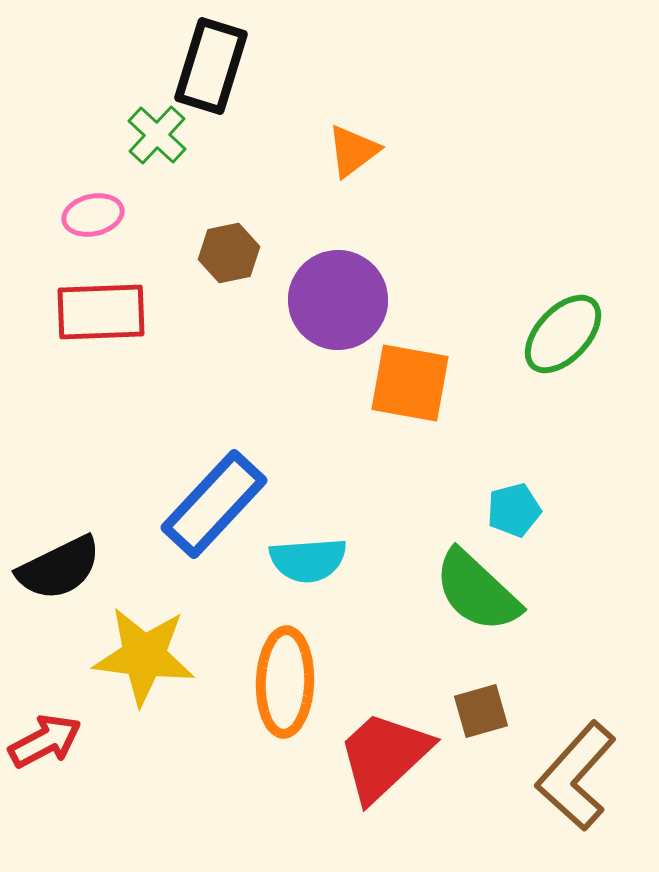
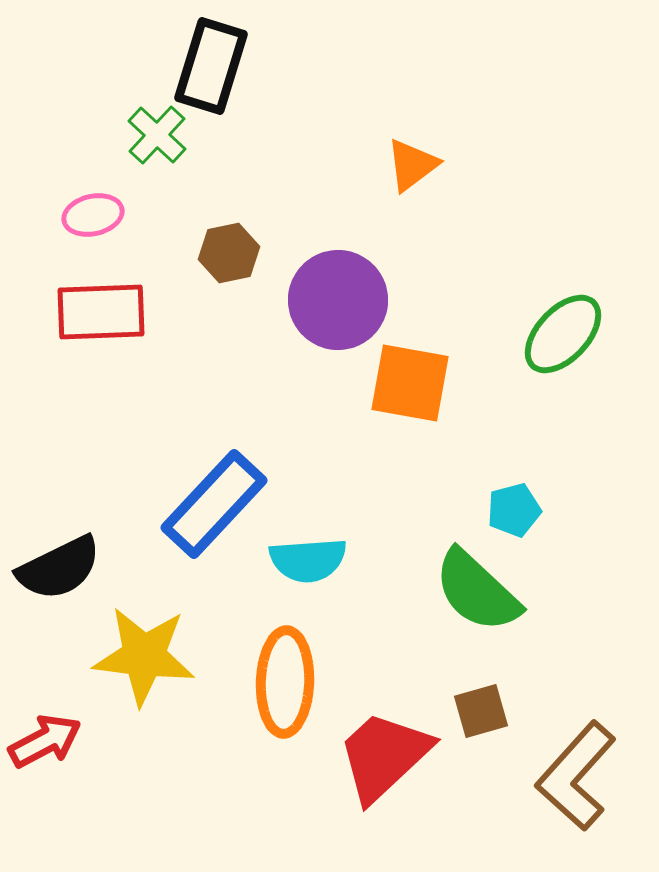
orange triangle: moved 59 px right, 14 px down
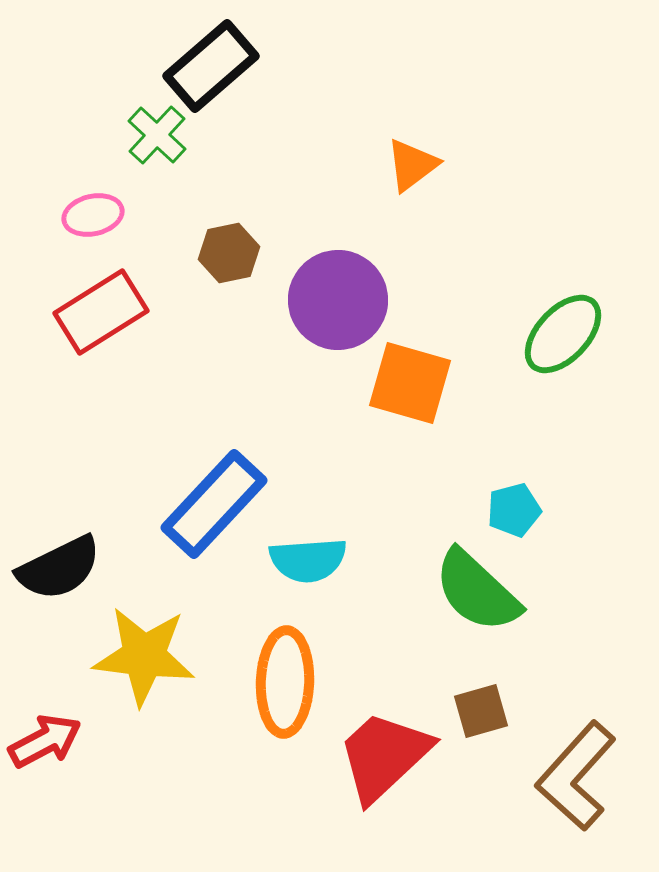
black rectangle: rotated 32 degrees clockwise
red rectangle: rotated 30 degrees counterclockwise
orange square: rotated 6 degrees clockwise
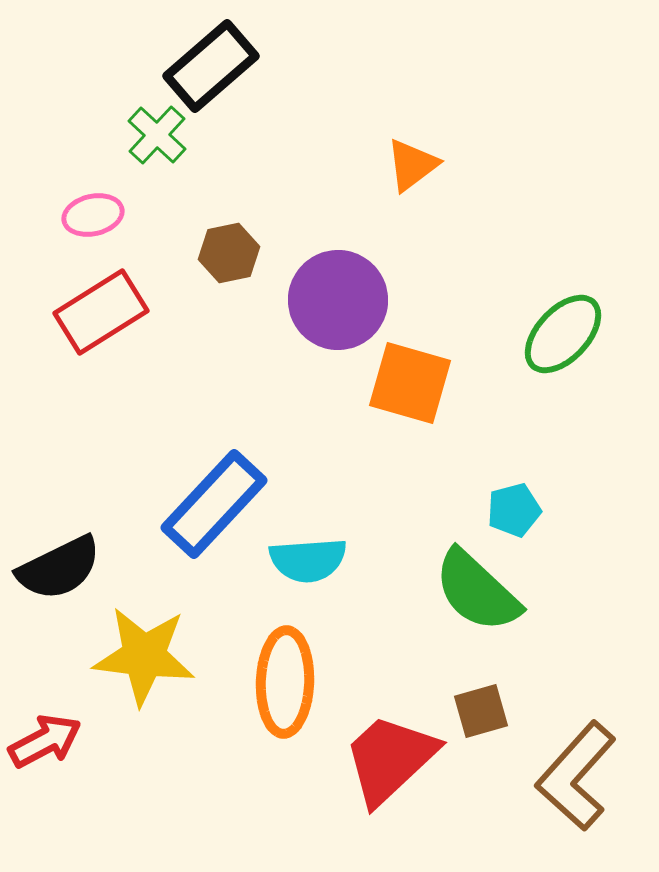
red trapezoid: moved 6 px right, 3 px down
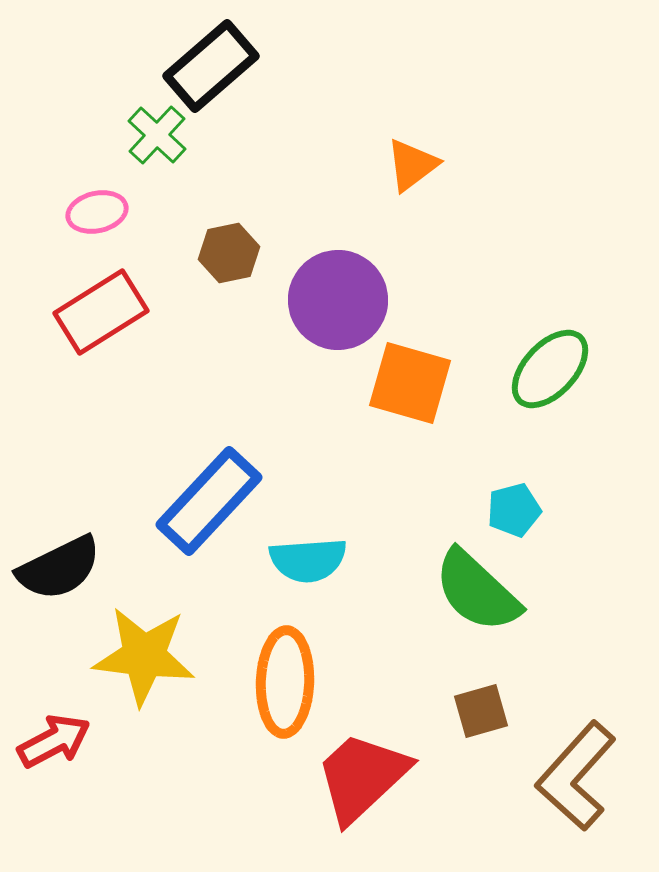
pink ellipse: moved 4 px right, 3 px up
green ellipse: moved 13 px left, 35 px down
blue rectangle: moved 5 px left, 3 px up
red arrow: moved 9 px right
red trapezoid: moved 28 px left, 18 px down
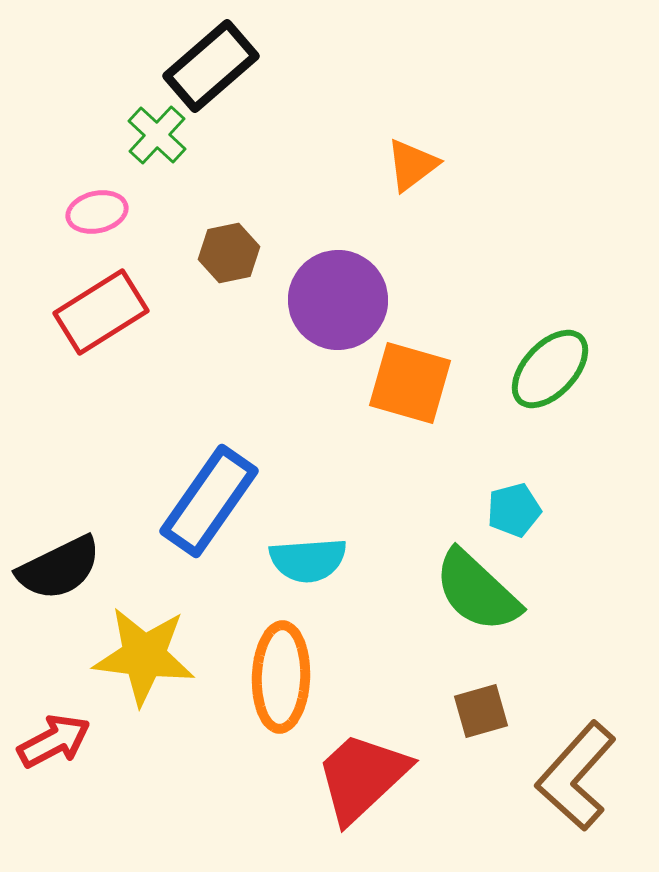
blue rectangle: rotated 8 degrees counterclockwise
orange ellipse: moved 4 px left, 5 px up
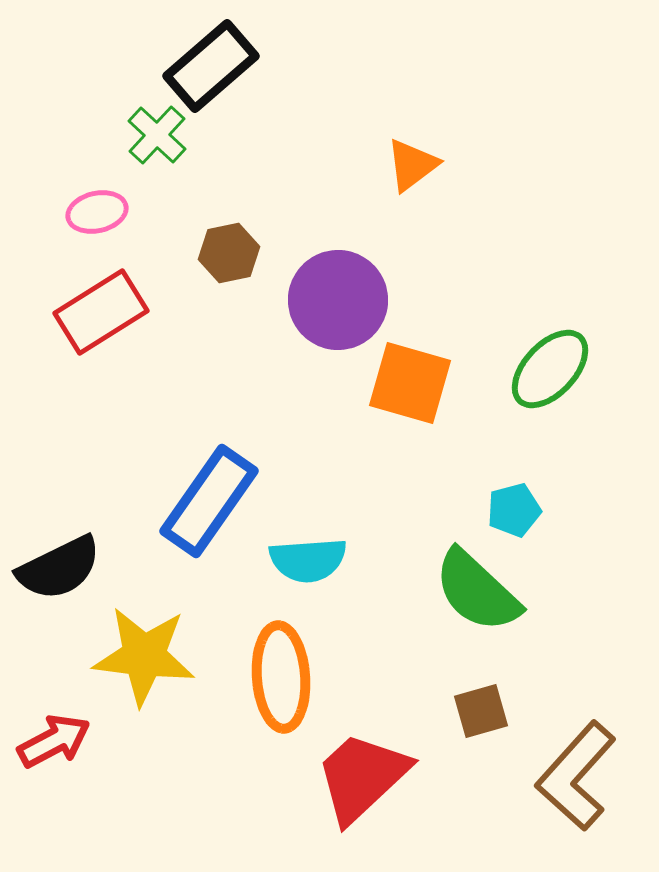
orange ellipse: rotated 6 degrees counterclockwise
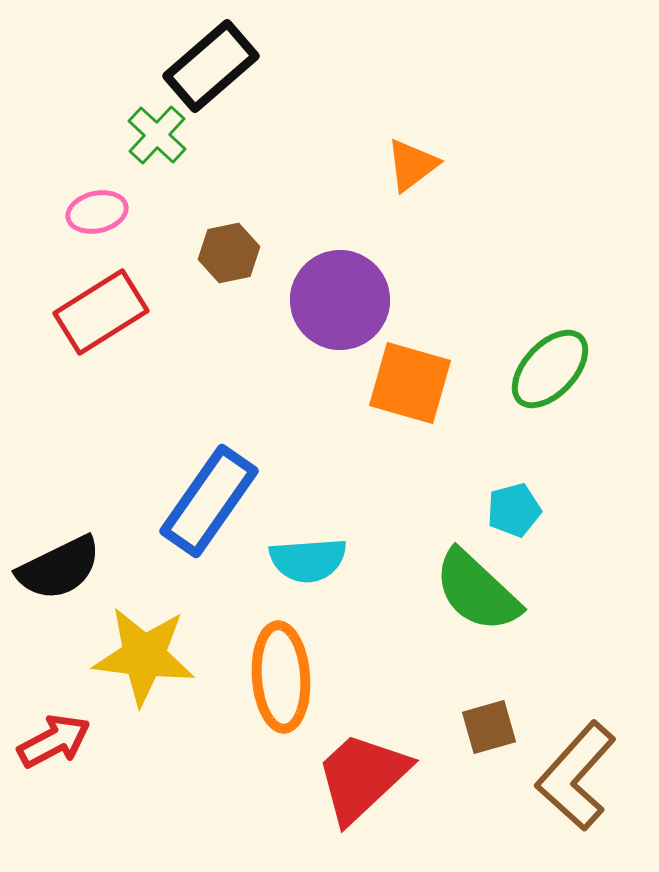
purple circle: moved 2 px right
brown square: moved 8 px right, 16 px down
